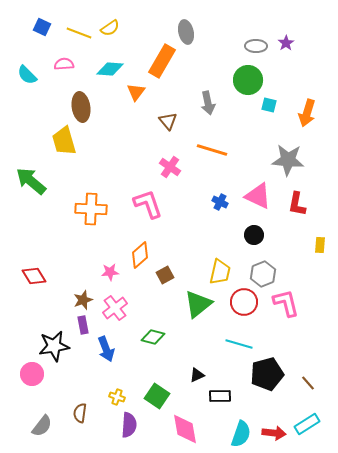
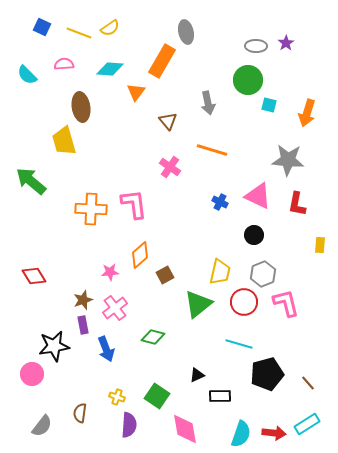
pink L-shape at (148, 204): moved 14 px left; rotated 12 degrees clockwise
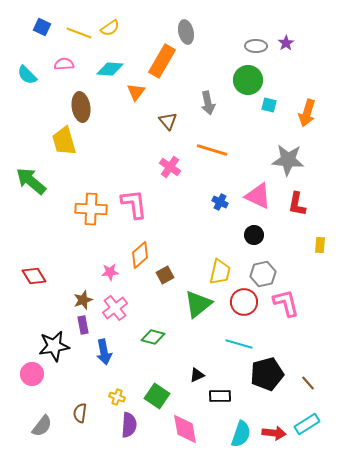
gray hexagon at (263, 274): rotated 10 degrees clockwise
blue arrow at (106, 349): moved 2 px left, 3 px down; rotated 10 degrees clockwise
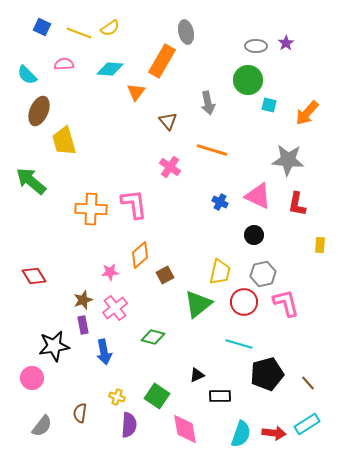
brown ellipse at (81, 107): moved 42 px left, 4 px down; rotated 32 degrees clockwise
orange arrow at (307, 113): rotated 24 degrees clockwise
pink circle at (32, 374): moved 4 px down
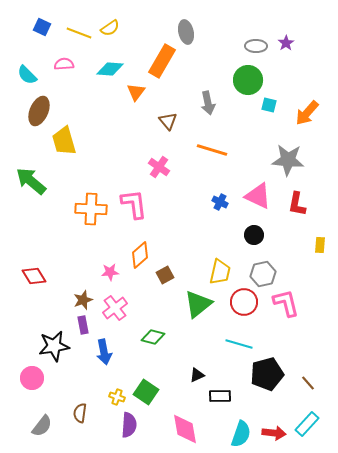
pink cross at (170, 167): moved 11 px left
green square at (157, 396): moved 11 px left, 4 px up
cyan rectangle at (307, 424): rotated 15 degrees counterclockwise
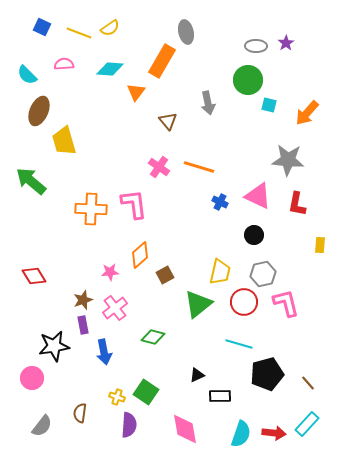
orange line at (212, 150): moved 13 px left, 17 px down
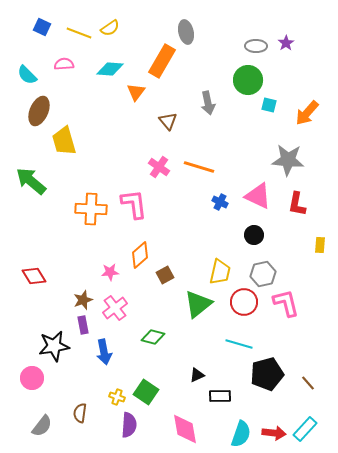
cyan rectangle at (307, 424): moved 2 px left, 5 px down
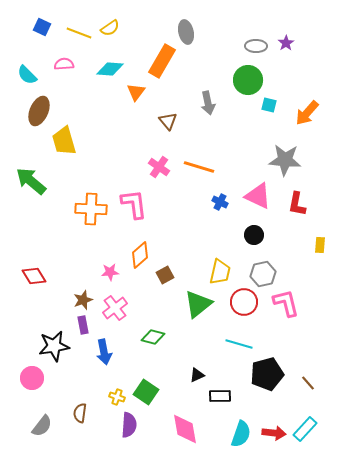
gray star at (288, 160): moved 3 px left
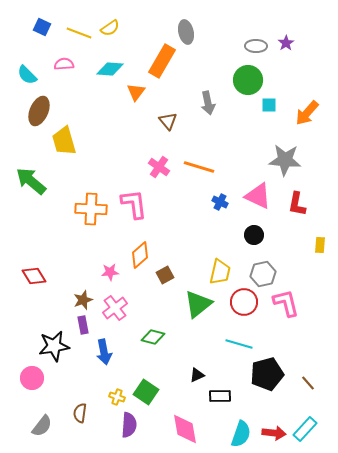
cyan square at (269, 105): rotated 14 degrees counterclockwise
